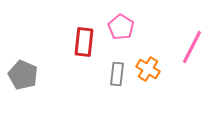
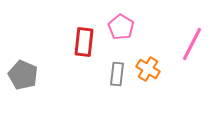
pink line: moved 3 px up
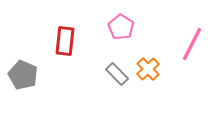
red rectangle: moved 19 px left, 1 px up
orange cross: rotated 15 degrees clockwise
gray rectangle: rotated 50 degrees counterclockwise
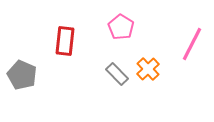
gray pentagon: moved 1 px left
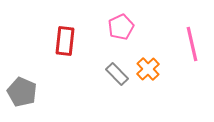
pink pentagon: rotated 15 degrees clockwise
pink line: rotated 40 degrees counterclockwise
gray pentagon: moved 17 px down
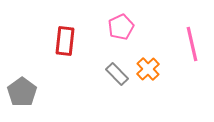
gray pentagon: rotated 12 degrees clockwise
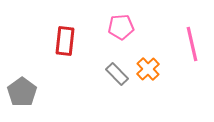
pink pentagon: rotated 20 degrees clockwise
